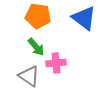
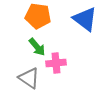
blue triangle: moved 1 px right, 1 px down
green arrow: moved 1 px right
gray triangle: moved 2 px down
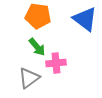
gray triangle: rotated 50 degrees clockwise
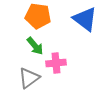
green arrow: moved 2 px left, 1 px up
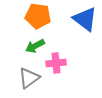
green arrow: rotated 102 degrees clockwise
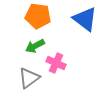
pink cross: rotated 30 degrees clockwise
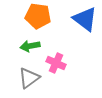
green arrow: moved 5 px left; rotated 18 degrees clockwise
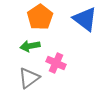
orange pentagon: moved 2 px right, 1 px down; rotated 30 degrees clockwise
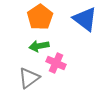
green arrow: moved 9 px right
